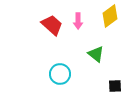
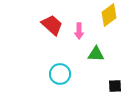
yellow diamond: moved 1 px left, 1 px up
pink arrow: moved 1 px right, 10 px down
green triangle: rotated 36 degrees counterclockwise
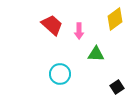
yellow diamond: moved 6 px right, 4 px down
black square: moved 2 px right, 1 px down; rotated 32 degrees counterclockwise
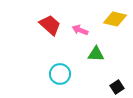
yellow diamond: rotated 50 degrees clockwise
red trapezoid: moved 2 px left
pink arrow: moved 1 px right, 1 px up; rotated 112 degrees clockwise
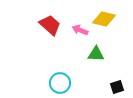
yellow diamond: moved 11 px left
cyan circle: moved 9 px down
black square: rotated 16 degrees clockwise
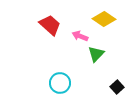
yellow diamond: rotated 20 degrees clockwise
pink arrow: moved 6 px down
green triangle: rotated 48 degrees counterclockwise
black square: rotated 24 degrees counterclockwise
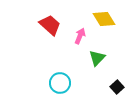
yellow diamond: rotated 25 degrees clockwise
pink arrow: rotated 91 degrees clockwise
green triangle: moved 1 px right, 4 px down
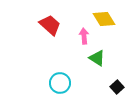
pink arrow: moved 4 px right; rotated 28 degrees counterclockwise
green triangle: rotated 42 degrees counterclockwise
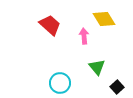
green triangle: moved 9 px down; rotated 18 degrees clockwise
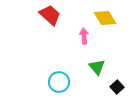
yellow diamond: moved 1 px right, 1 px up
red trapezoid: moved 10 px up
cyan circle: moved 1 px left, 1 px up
